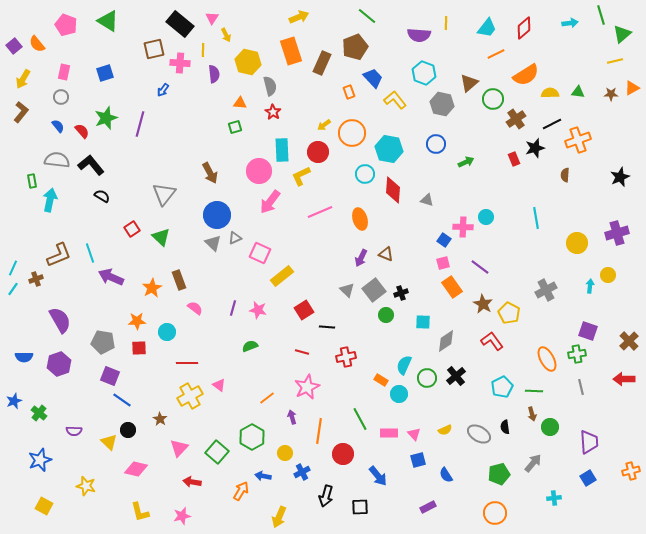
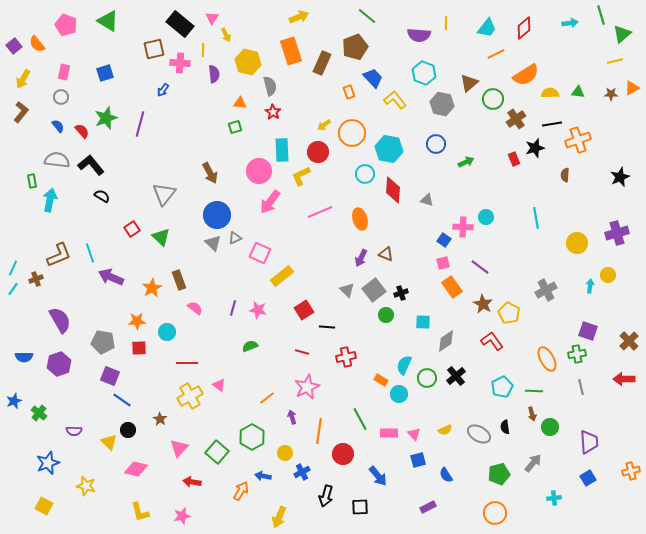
black line at (552, 124): rotated 18 degrees clockwise
blue star at (40, 460): moved 8 px right, 3 px down
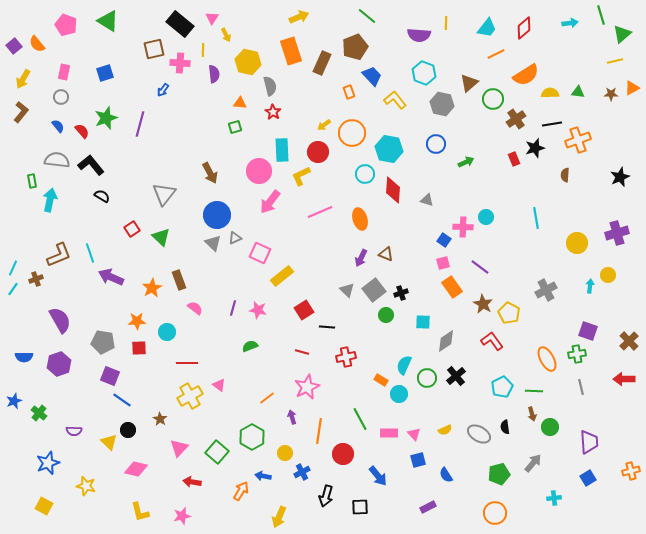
blue trapezoid at (373, 78): moved 1 px left, 2 px up
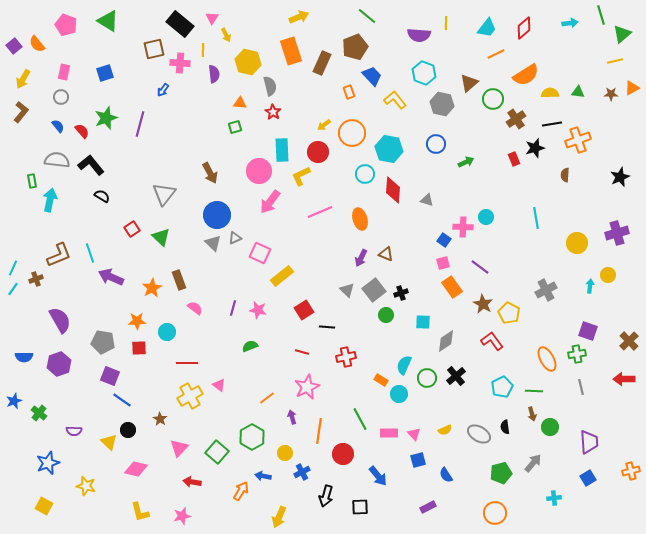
green pentagon at (499, 474): moved 2 px right, 1 px up
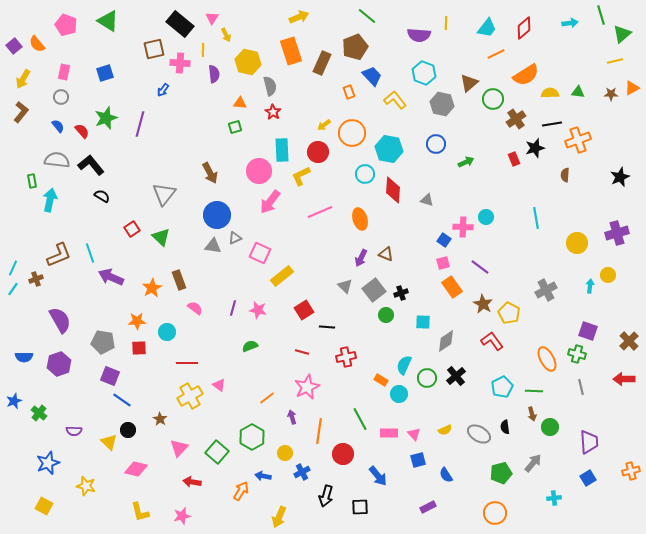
gray triangle at (213, 243): moved 3 px down; rotated 36 degrees counterclockwise
gray triangle at (347, 290): moved 2 px left, 4 px up
green cross at (577, 354): rotated 24 degrees clockwise
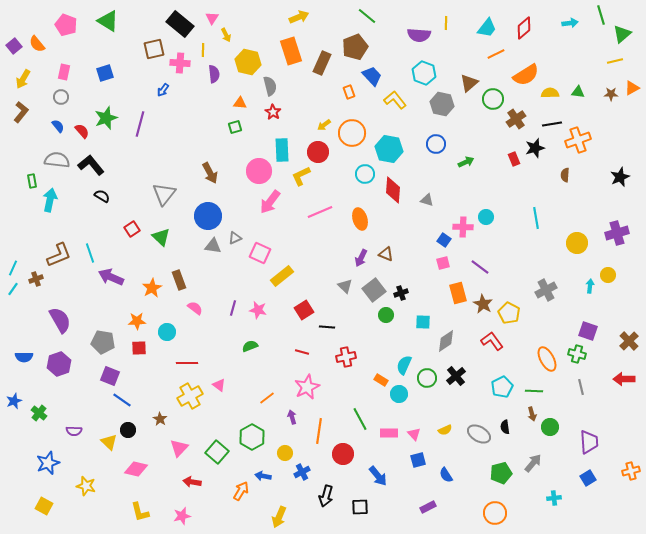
blue circle at (217, 215): moved 9 px left, 1 px down
orange rectangle at (452, 287): moved 6 px right, 6 px down; rotated 20 degrees clockwise
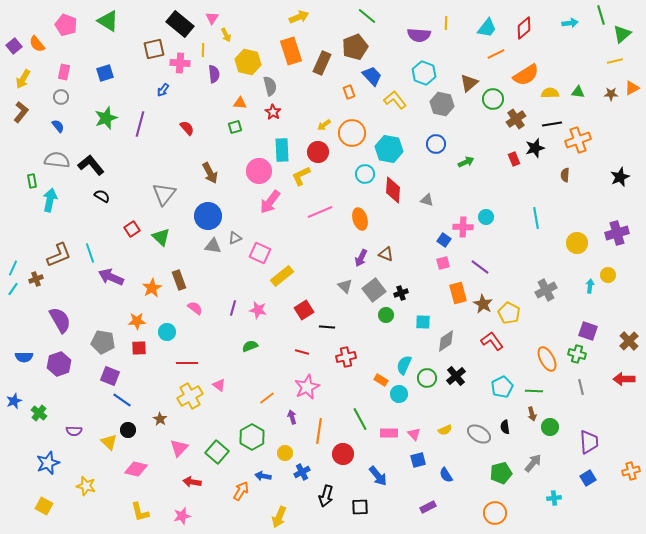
red semicircle at (82, 131): moved 105 px right, 3 px up
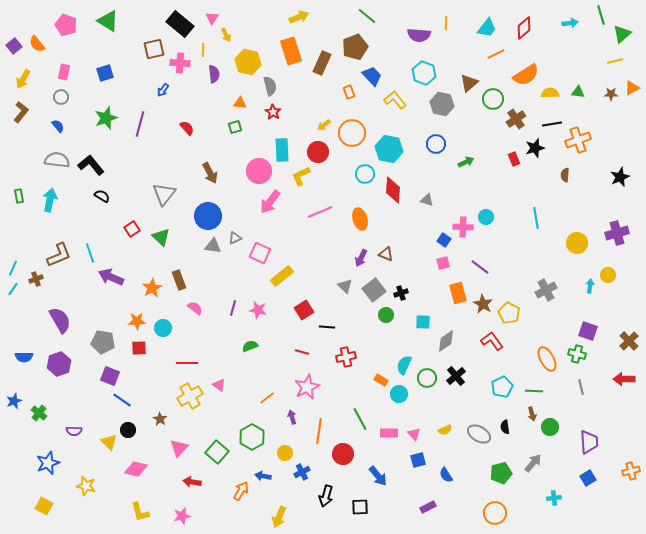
green rectangle at (32, 181): moved 13 px left, 15 px down
cyan circle at (167, 332): moved 4 px left, 4 px up
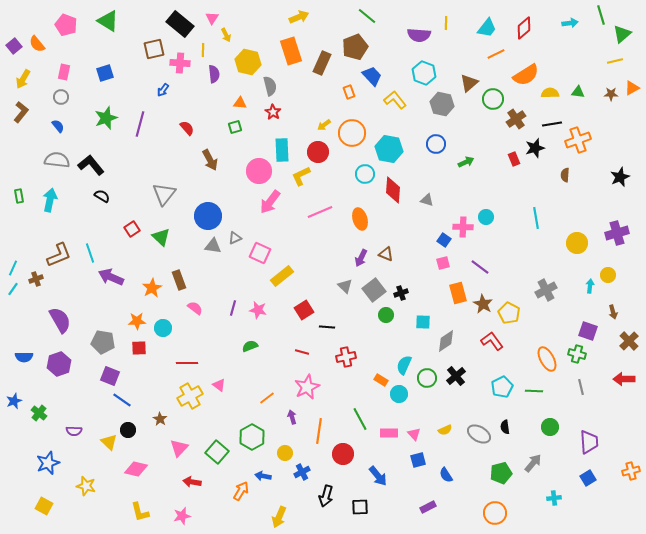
brown arrow at (210, 173): moved 13 px up
brown arrow at (532, 414): moved 81 px right, 102 px up
